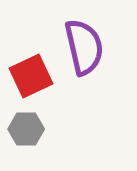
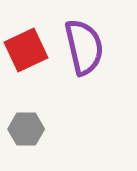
red square: moved 5 px left, 26 px up
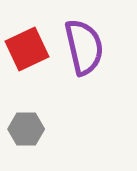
red square: moved 1 px right, 1 px up
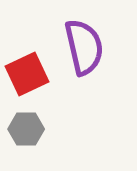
red square: moved 25 px down
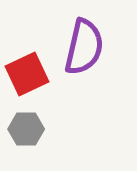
purple semicircle: rotated 26 degrees clockwise
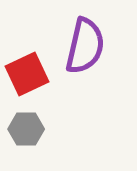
purple semicircle: moved 1 px right, 1 px up
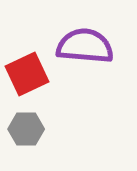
purple semicircle: rotated 98 degrees counterclockwise
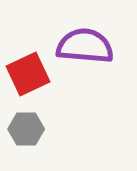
red square: moved 1 px right
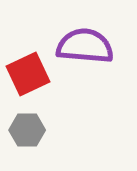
gray hexagon: moved 1 px right, 1 px down
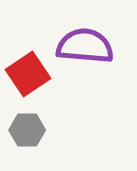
red square: rotated 9 degrees counterclockwise
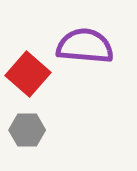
red square: rotated 15 degrees counterclockwise
